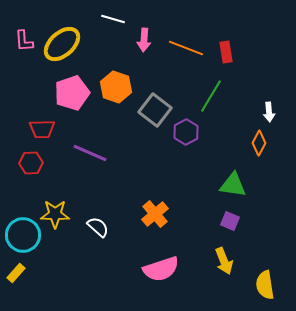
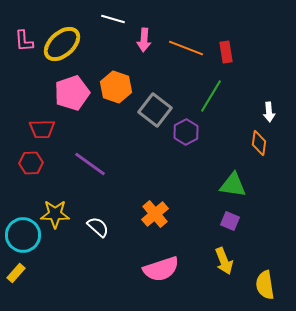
orange diamond: rotated 20 degrees counterclockwise
purple line: moved 11 px down; rotated 12 degrees clockwise
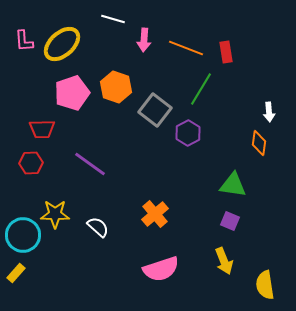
green line: moved 10 px left, 7 px up
purple hexagon: moved 2 px right, 1 px down
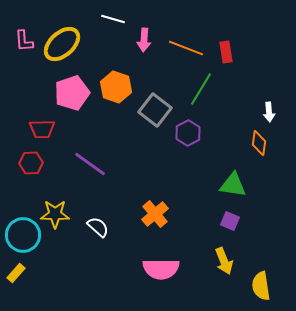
pink semicircle: rotated 18 degrees clockwise
yellow semicircle: moved 4 px left, 1 px down
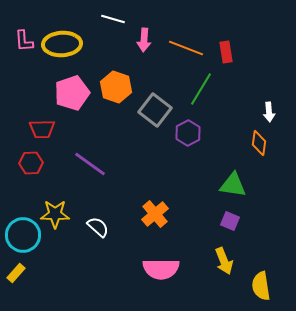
yellow ellipse: rotated 39 degrees clockwise
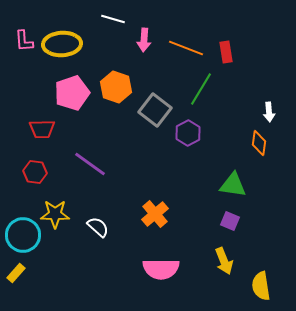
red hexagon: moved 4 px right, 9 px down; rotated 10 degrees clockwise
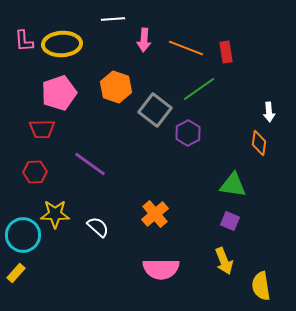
white line: rotated 20 degrees counterclockwise
green line: moved 2 px left; rotated 24 degrees clockwise
pink pentagon: moved 13 px left
red hexagon: rotated 10 degrees counterclockwise
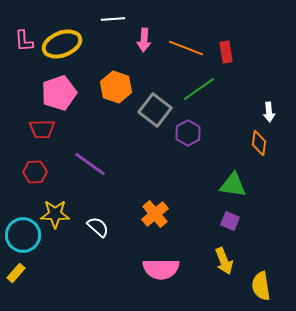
yellow ellipse: rotated 18 degrees counterclockwise
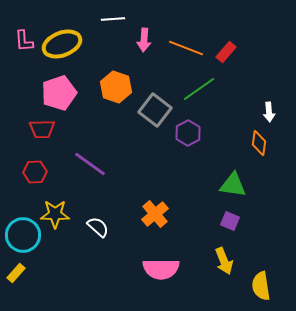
red rectangle: rotated 50 degrees clockwise
